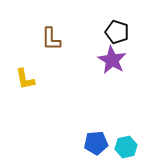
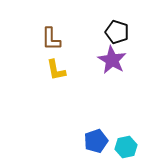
yellow L-shape: moved 31 px right, 9 px up
blue pentagon: moved 2 px up; rotated 15 degrees counterclockwise
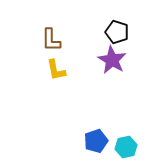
brown L-shape: moved 1 px down
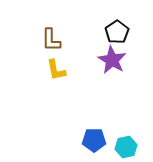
black pentagon: rotated 20 degrees clockwise
blue pentagon: moved 2 px left, 1 px up; rotated 20 degrees clockwise
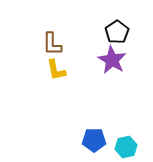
brown L-shape: moved 1 px right, 4 px down
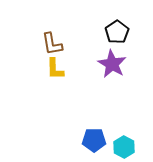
brown L-shape: rotated 10 degrees counterclockwise
purple star: moved 4 px down
yellow L-shape: moved 1 px left, 1 px up; rotated 10 degrees clockwise
cyan hexagon: moved 2 px left; rotated 20 degrees counterclockwise
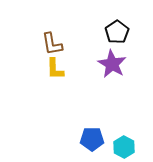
blue pentagon: moved 2 px left, 1 px up
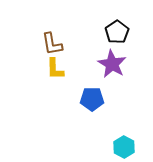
blue pentagon: moved 40 px up
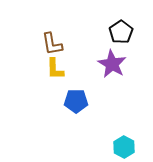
black pentagon: moved 4 px right
blue pentagon: moved 16 px left, 2 px down
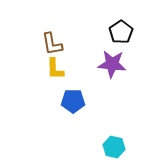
purple star: rotated 24 degrees counterclockwise
blue pentagon: moved 3 px left
cyan hexagon: moved 10 px left; rotated 15 degrees counterclockwise
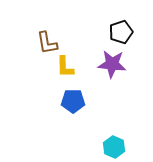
black pentagon: rotated 15 degrees clockwise
brown L-shape: moved 5 px left, 1 px up
yellow L-shape: moved 10 px right, 2 px up
cyan hexagon: rotated 10 degrees clockwise
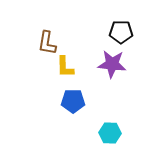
black pentagon: rotated 20 degrees clockwise
brown L-shape: rotated 20 degrees clockwise
cyan hexagon: moved 4 px left, 14 px up; rotated 20 degrees counterclockwise
